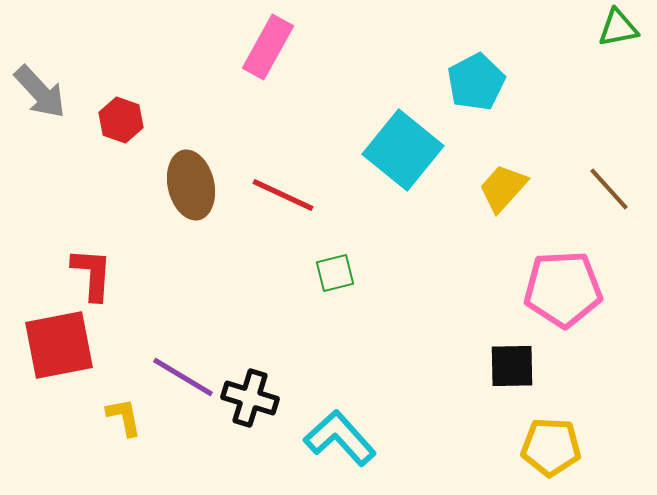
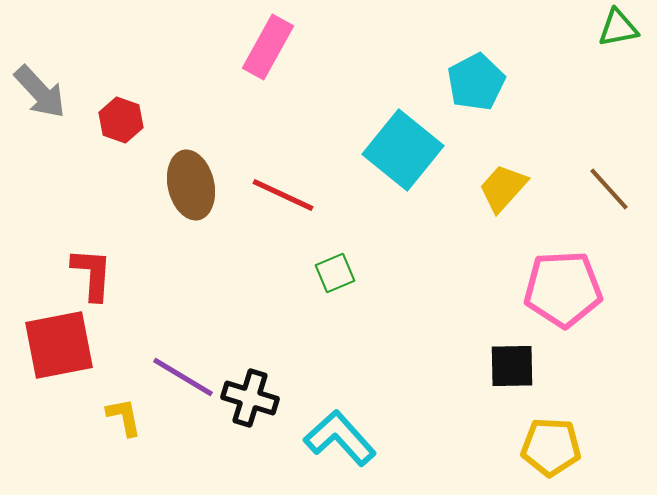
green square: rotated 9 degrees counterclockwise
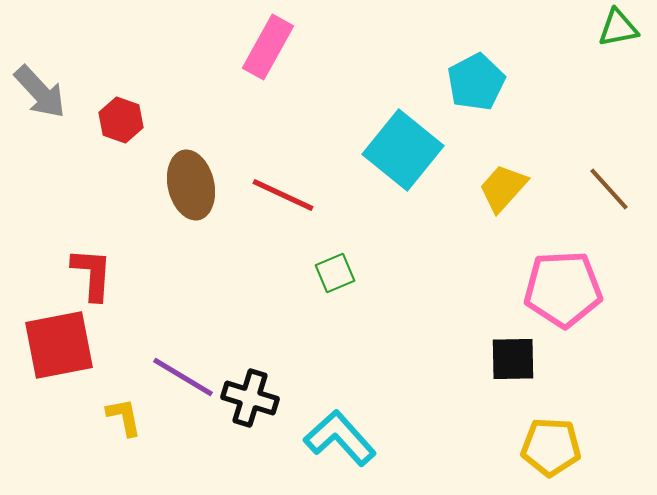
black square: moved 1 px right, 7 px up
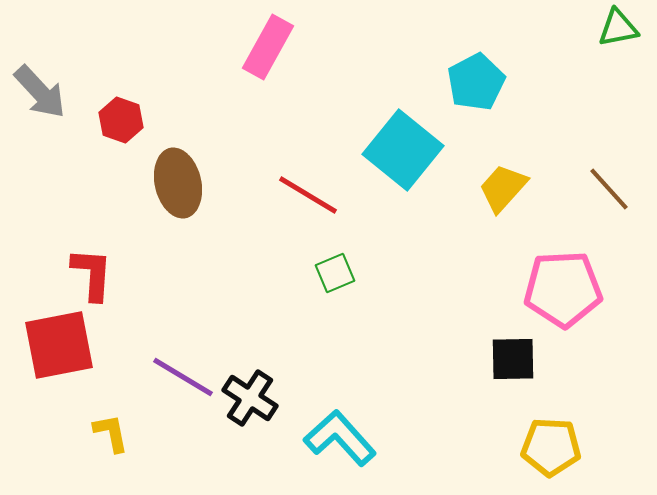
brown ellipse: moved 13 px left, 2 px up
red line: moved 25 px right; rotated 6 degrees clockwise
black cross: rotated 16 degrees clockwise
yellow L-shape: moved 13 px left, 16 px down
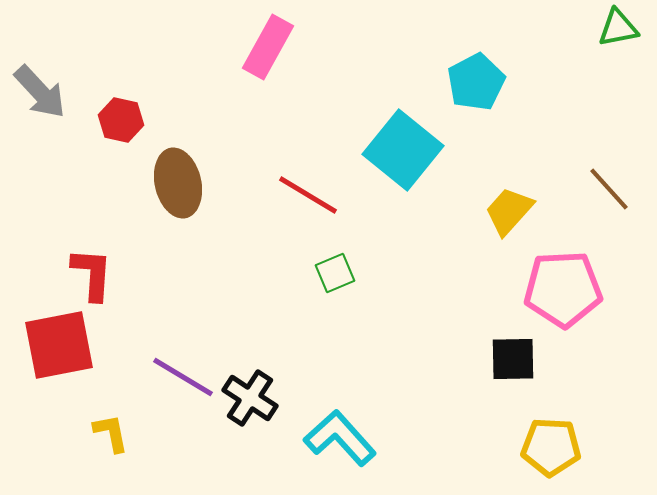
red hexagon: rotated 6 degrees counterclockwise
yellow trapezoid: moved 6 px right, 23 px down
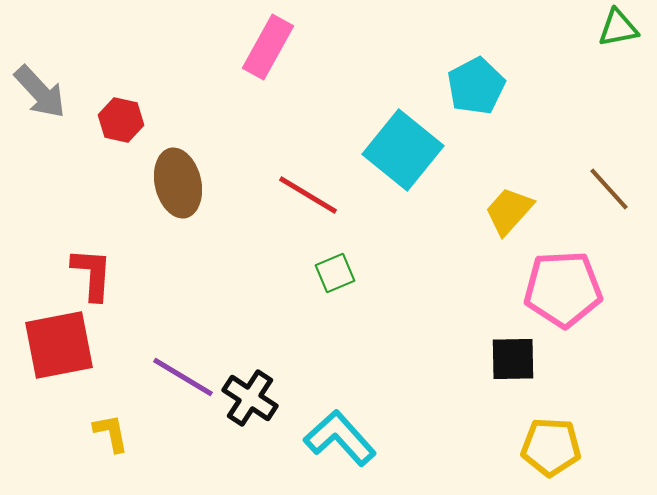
cyan pentagon: moved 4 px down
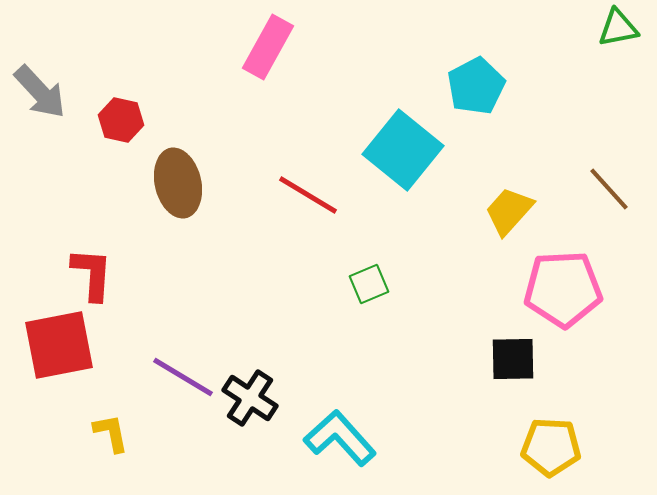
green square: moved 34 px right, 11 px down
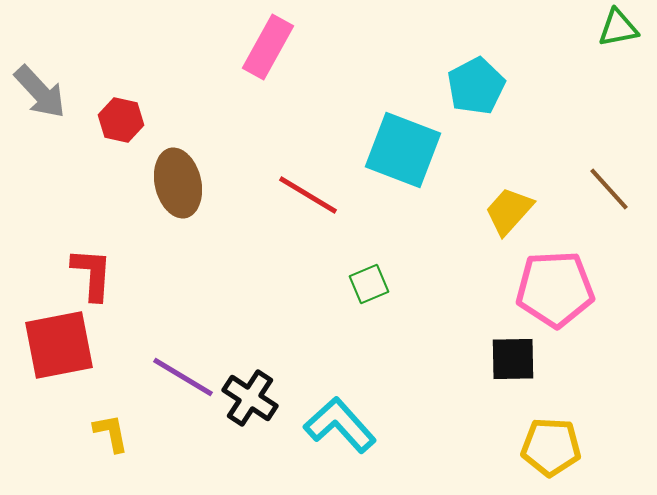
cyan square: rotated 18 degrees counterclockwise
pink pentagon: moved 8 px left
cyan L-shape: moved 13 px up
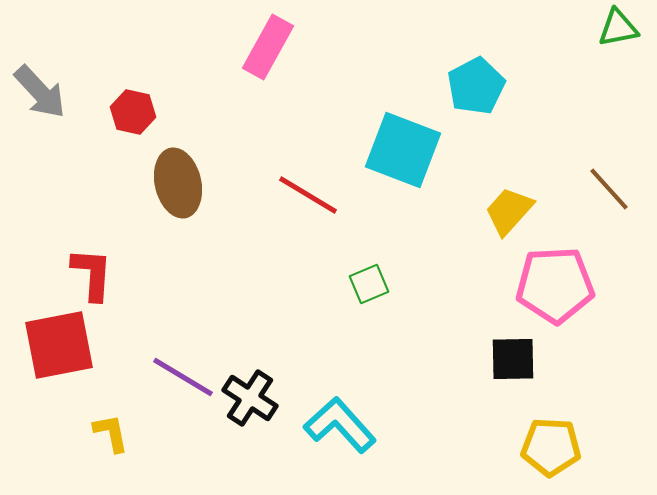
red hexagon: moved 12 px right, 8 px up
pink pentagon: moved 4 px up
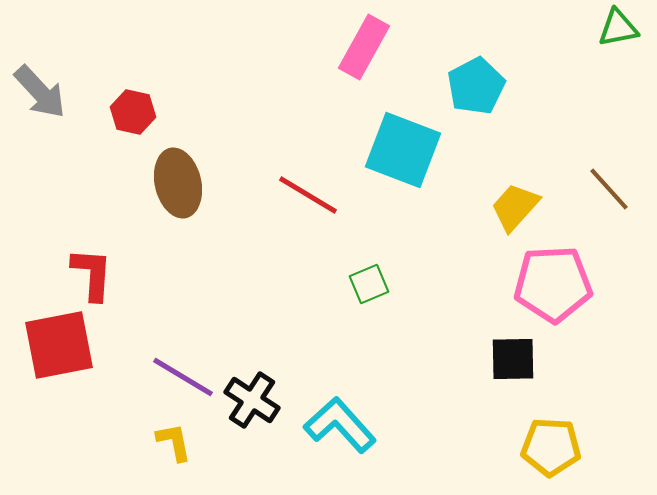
pink rectangle: moved 96 px right
yellow trapezoid: moved 6 px right, 4 px up
pink pentagon: moved 2 px left, 1 px up
black cross: moved 2 px right, 2 px down
yellow L-shape: moved 63 px right, 9 px down
